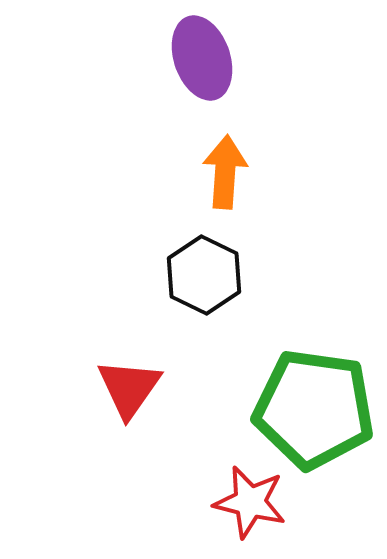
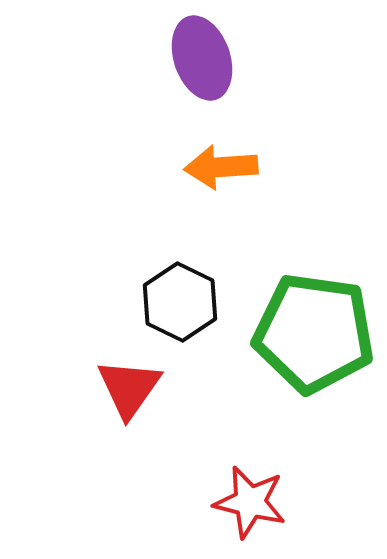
orange arrow: moved 4 px left, 5 px up; rotated 98 degrees counterclockwise
black hexagon: moved 24 px left, 27 px down
green pentagon: moved 76 px up
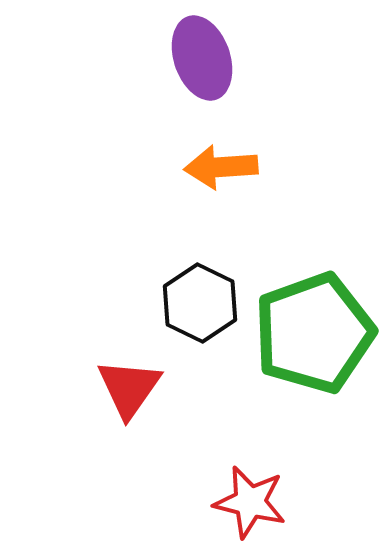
black hexagon: moved 20 px right, 1 px down
green pentagon: rotated 28 degrees counterclockwise
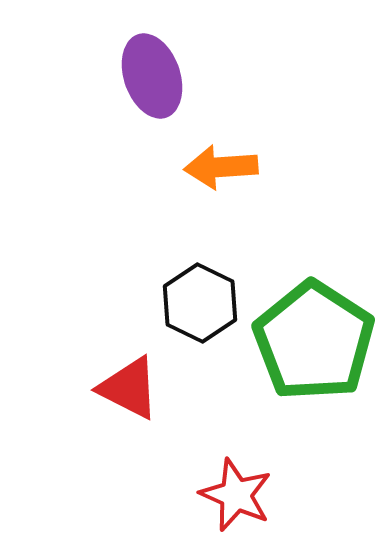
purple ellipse: moved 50 px left, 18 px down
green pentagon: moved 8 px down; rotated 19 degrees counterclockwise
red triangle: rotated 38 degrees counterclockwise
red star: moved 14 px left, 7 px up; rotated 10 degrees clockwise
